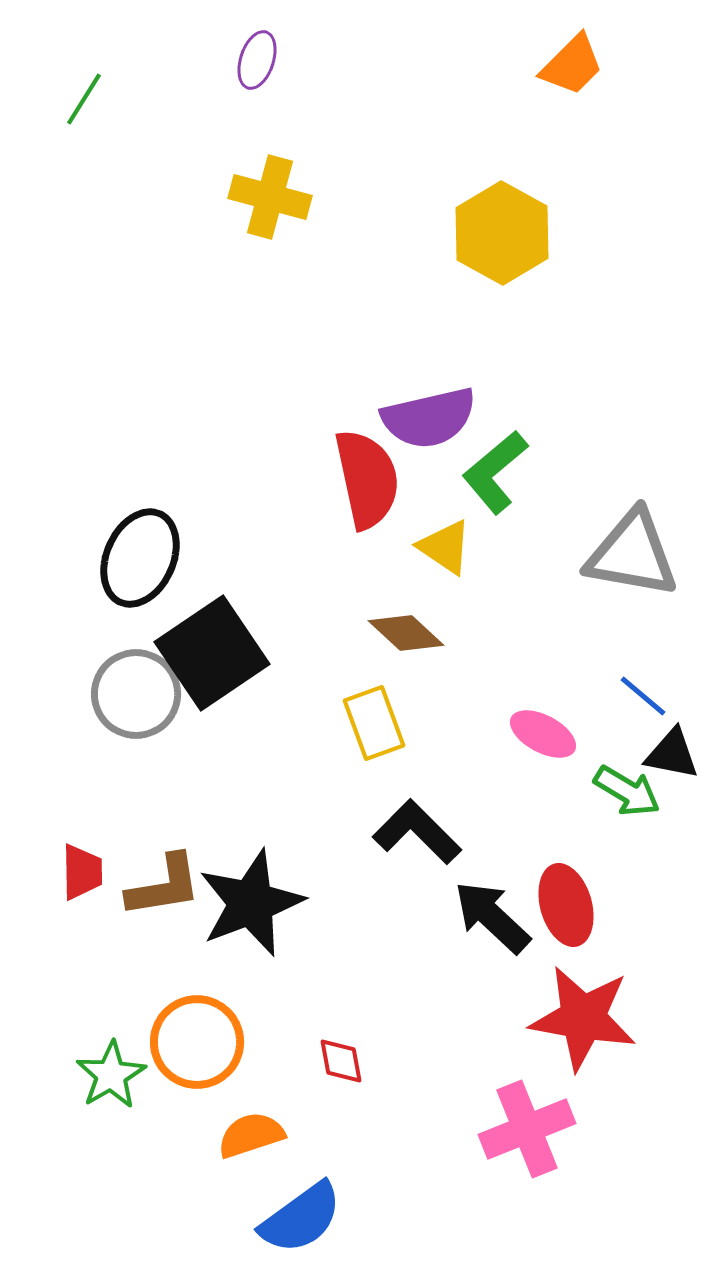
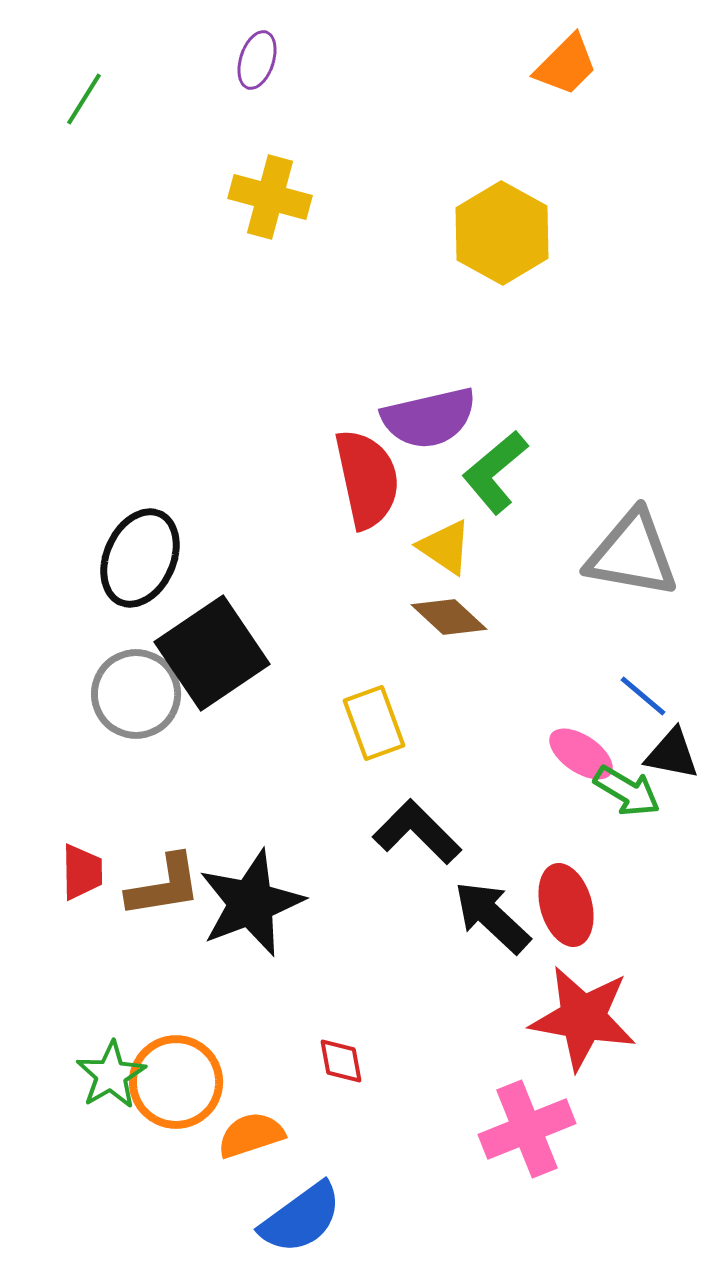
orange trapezoid: moved 6 px left
brown diamond: moved 43 px right, 16 px up
pink ellipse: moved 38 px right, 20 px down; rotated 6 degrees clockwise
orange circle: moved 21 px left, 40 px down
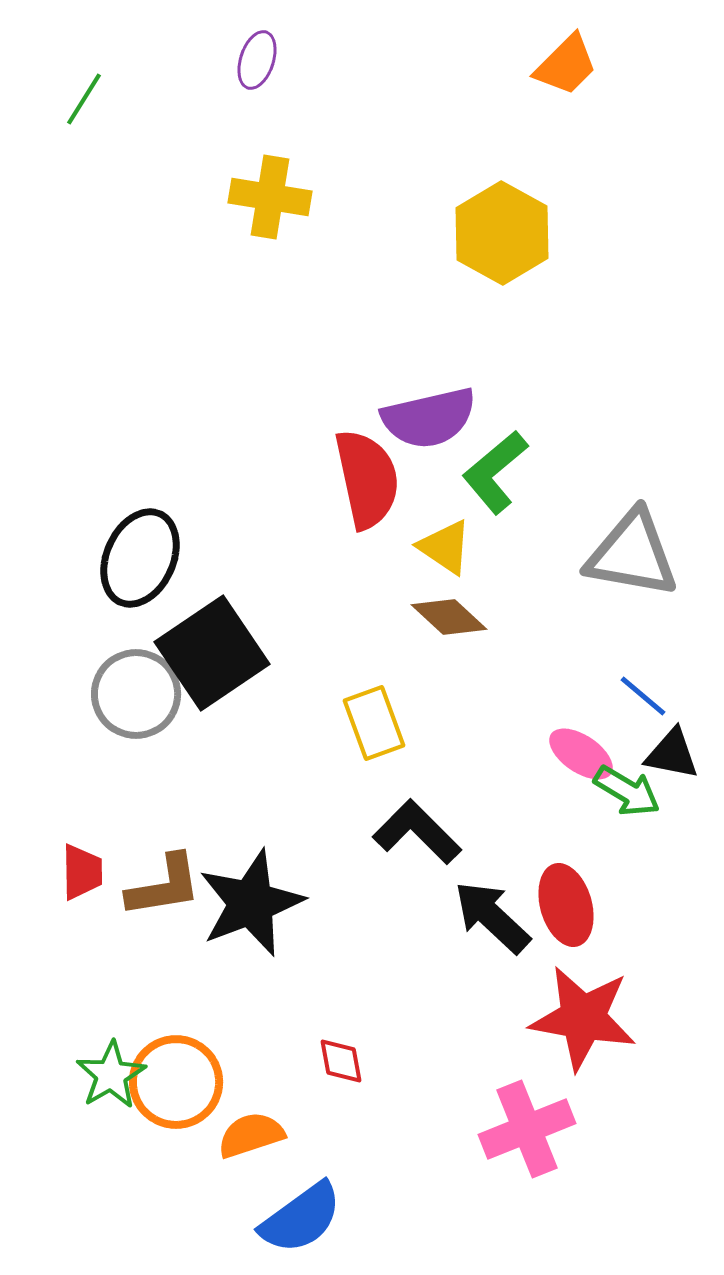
yellow cross: rotated 6 degrees counterclockwise
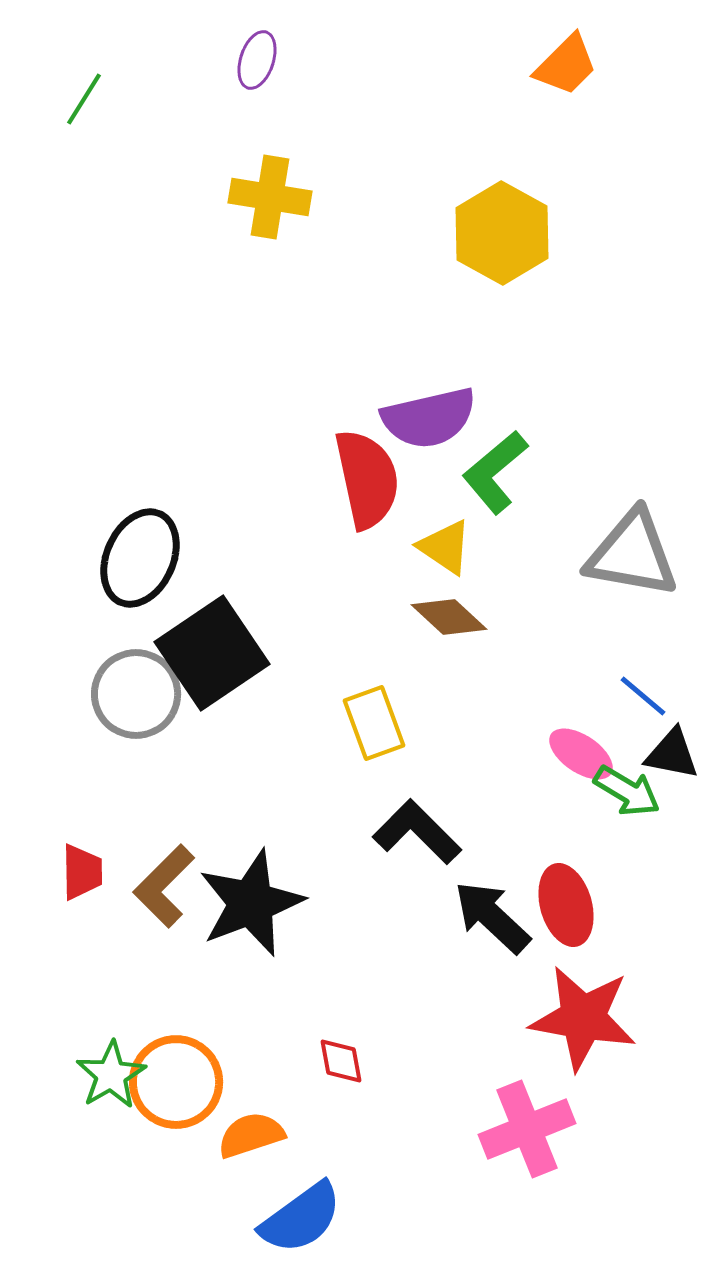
brown L-shape: rotated 144 degrees clockwise
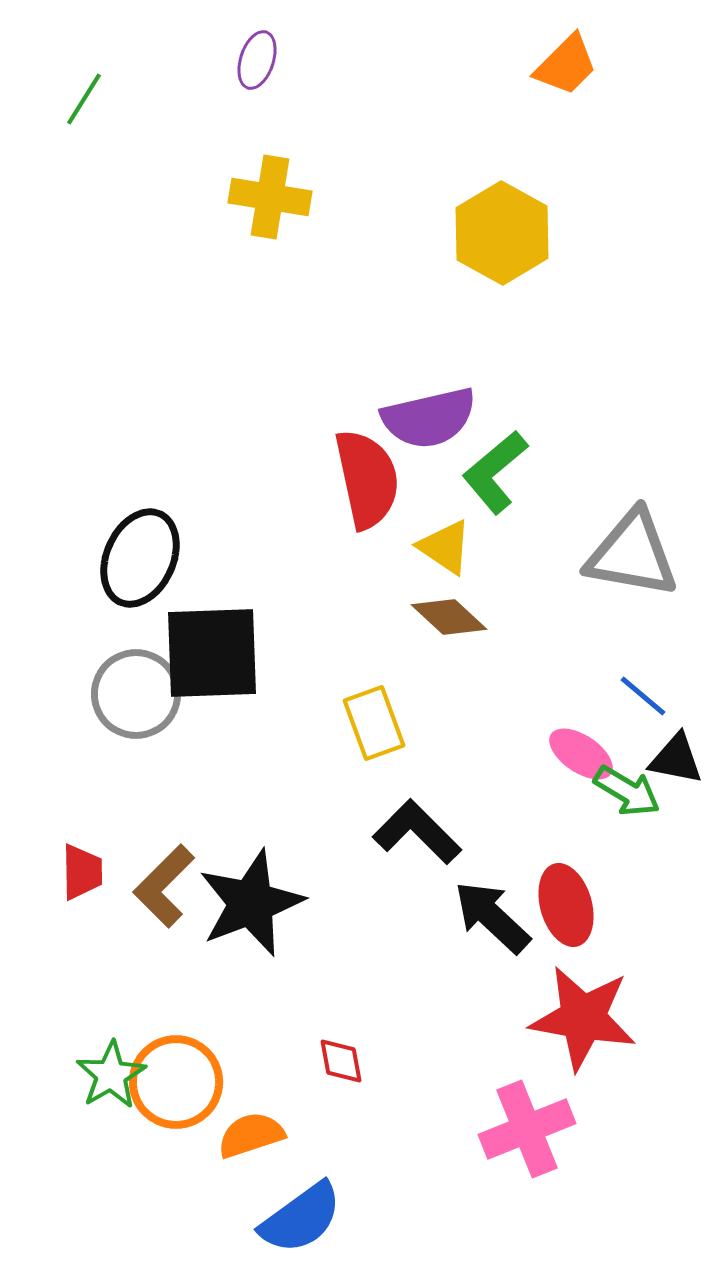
black square: rotated 32 degrees clockwise
black triangle: moved 4 px right, 5 px down
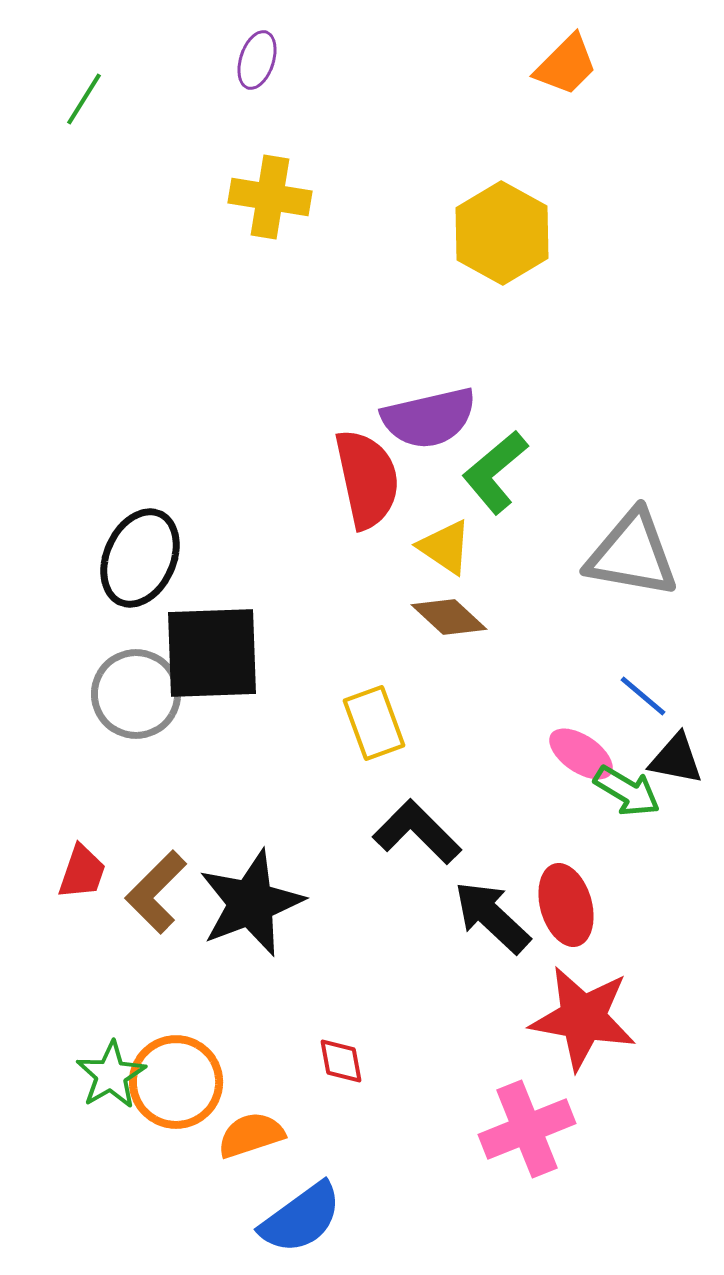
red trapezoid: rotated 20 degrees clockwise
brown L-shape: moved 8 px left, 6 px down
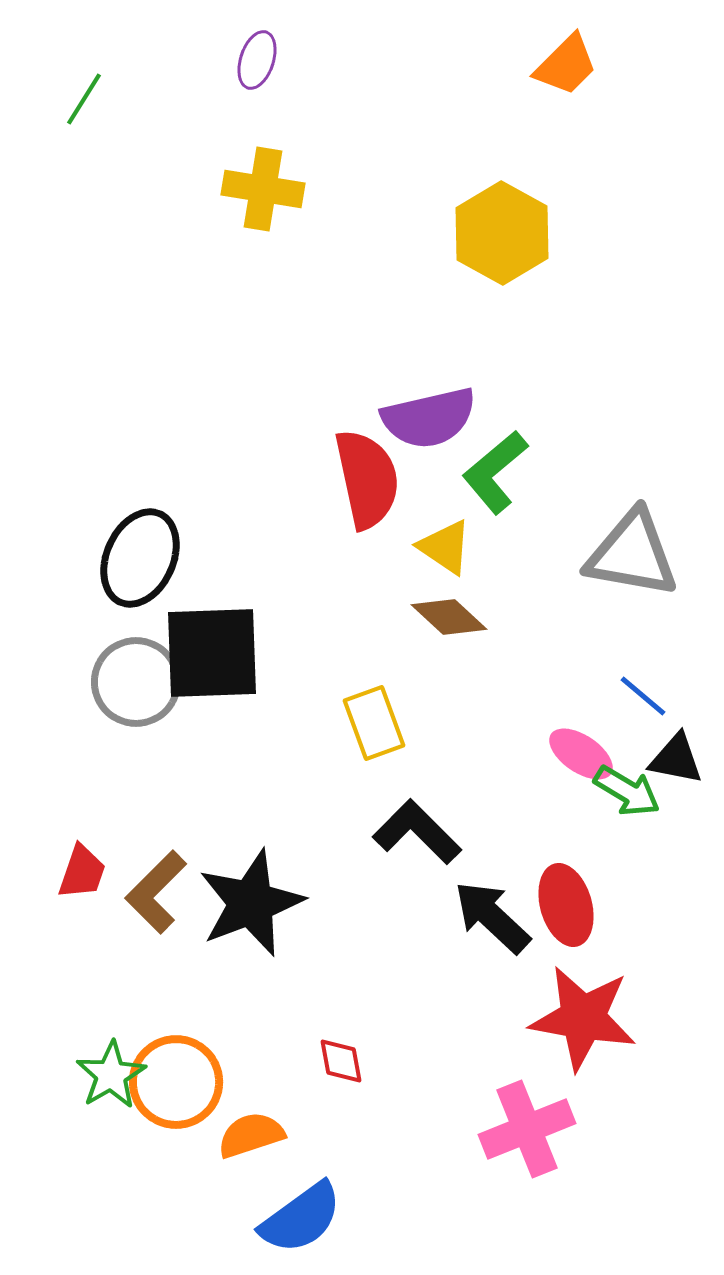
yellow cross: moved 7 px left, 8 px up
gray circle: moved 12 px up
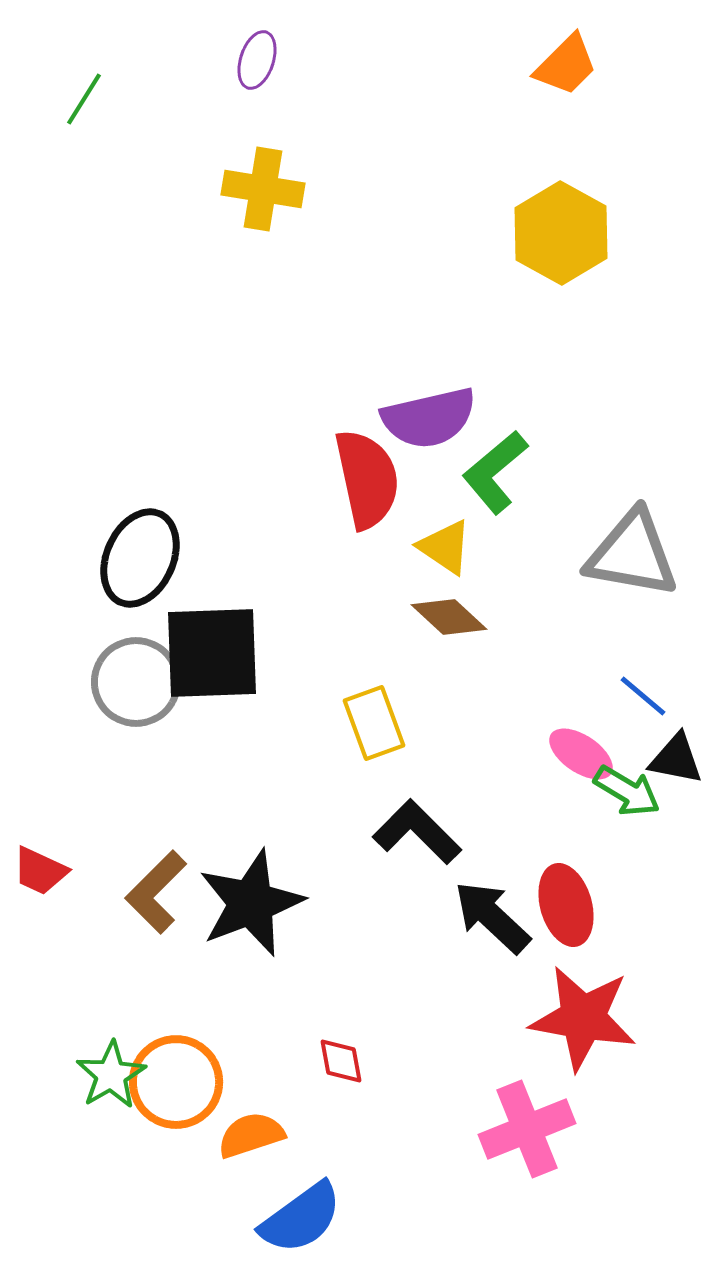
yellow hexagon: moved 59 px right
red trapezoid: moved 42 px left, 1 px up; rotated 96 degrees clockwise
